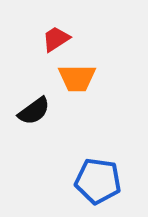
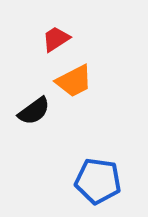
orange trapezoid: moved 3 px left, 3 px down; rotated 27 degrees counterclockwise
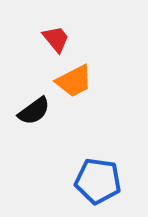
red trapezoid: rotated 84 degrees clockwise
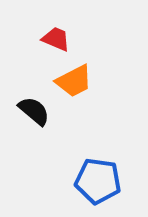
red trapezoid: rotated 28 degrees counterclockwise
black semicircle: rotated 104 degrees counterclockwise
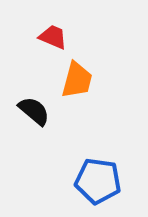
red trapezoid: moved 3 px left, 2 px up
orange trapezoid: moved 3 px right, 1 px up; rotated 48 degrees counterclockwise
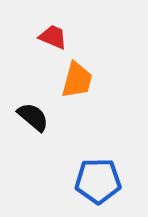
black semicircle: moved 1 px left, 6 px down
blue pentagon: rotated 9 degrees counterclockwise
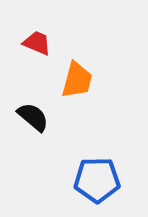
red trapezoid: moved 16 px left, 6 px down
blue pentagon: moved 1 px left, 1 px up
